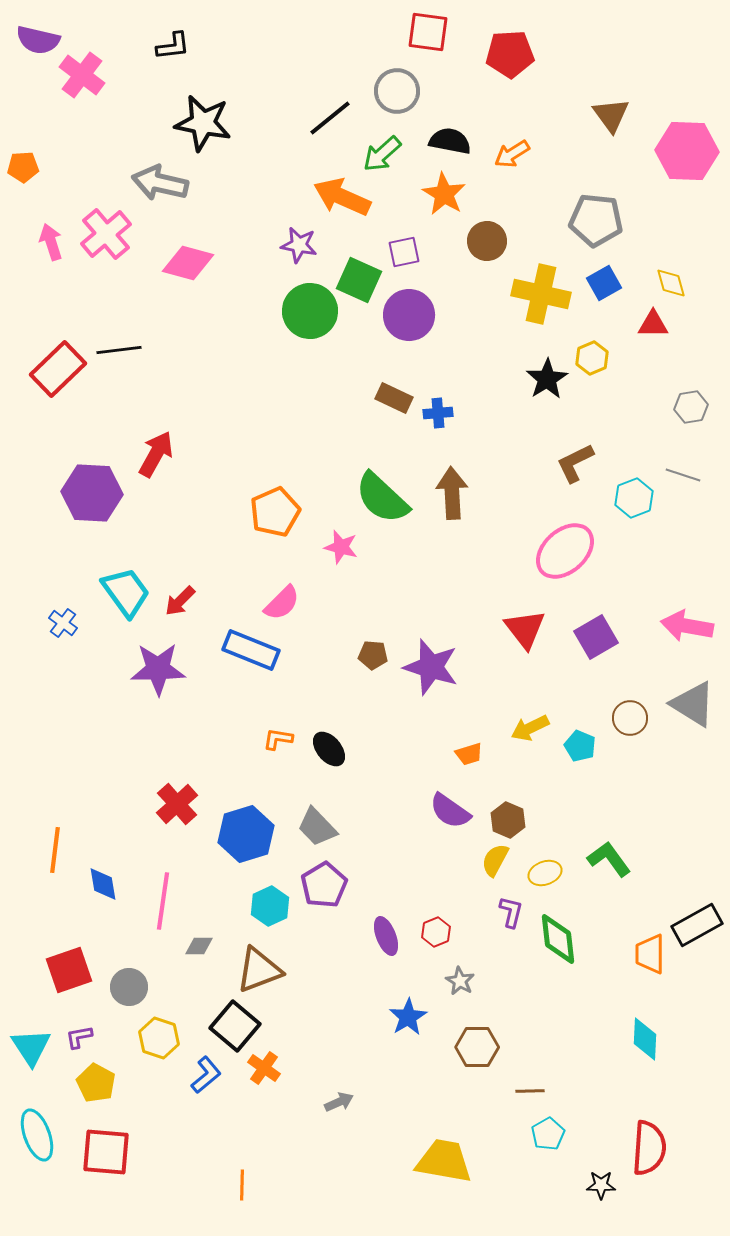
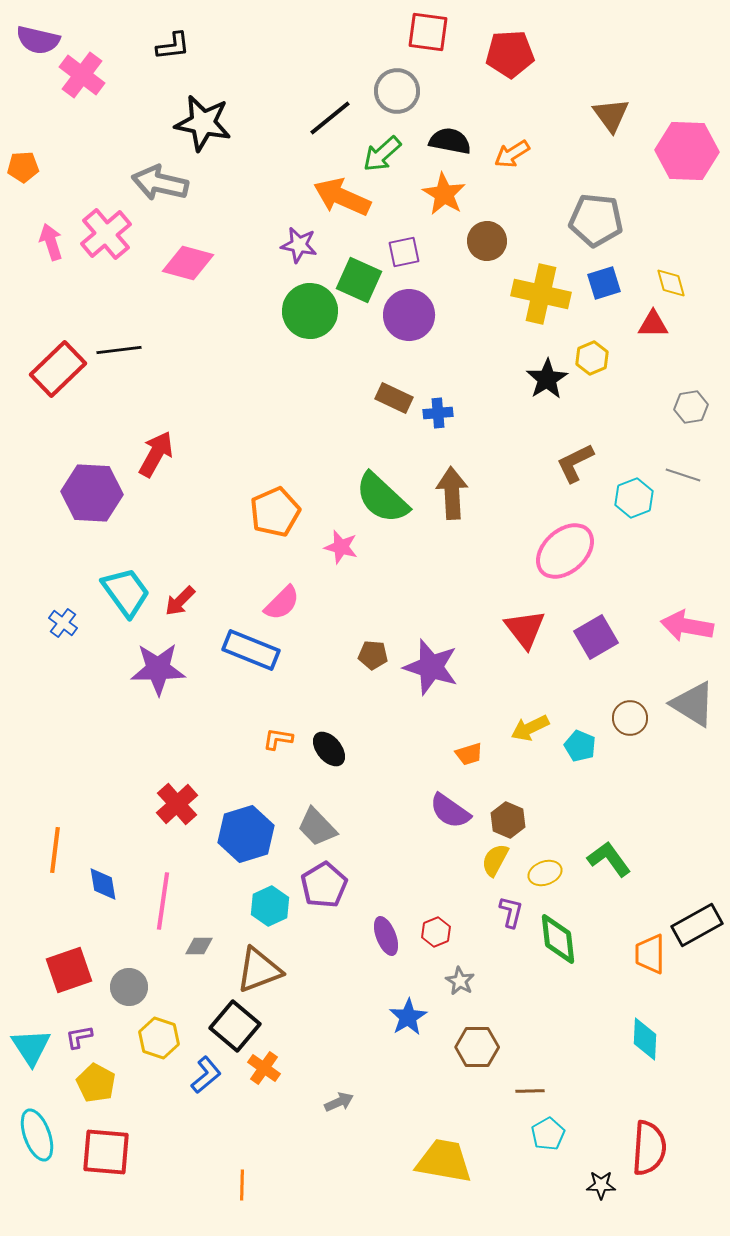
blue square at (604, 283): rotated 12 degrees clockwise
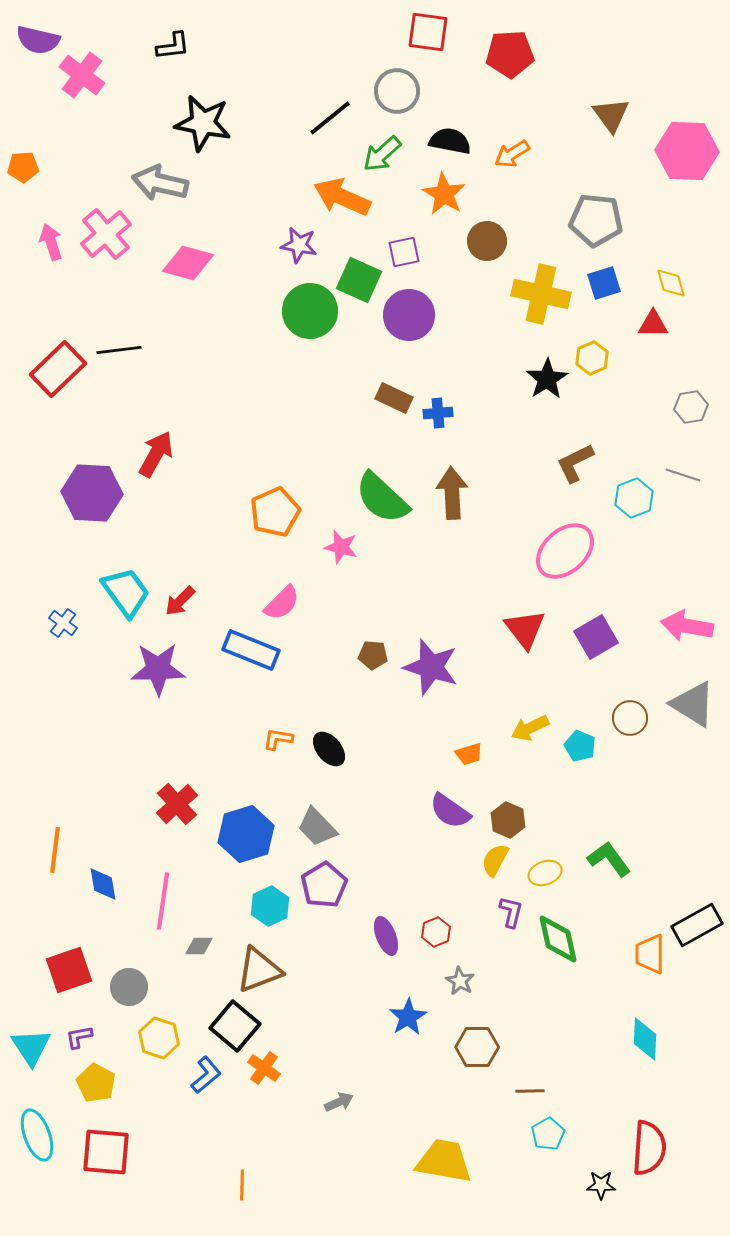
green diamond at (558, 939): rotated 6 degrees counterclockwise
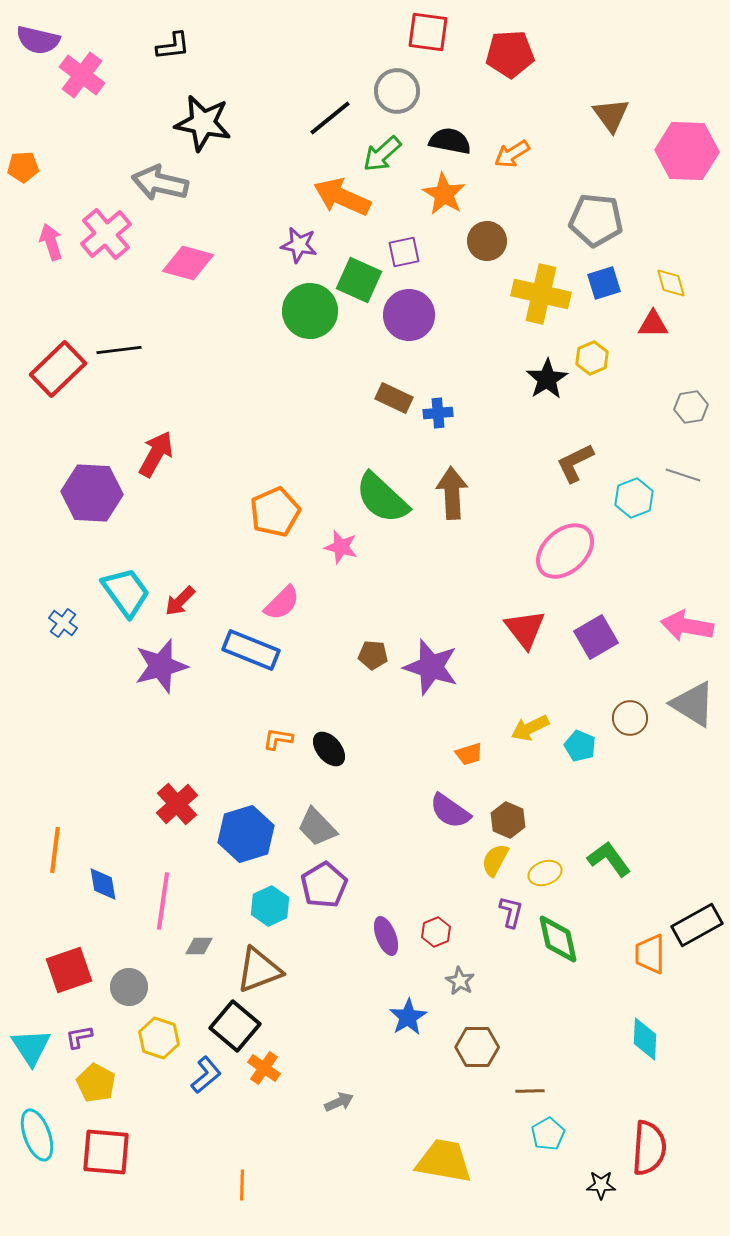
purple star at (158, 669): moved 3 px right, 3 px up; rotated 14 degrees counterclockwise
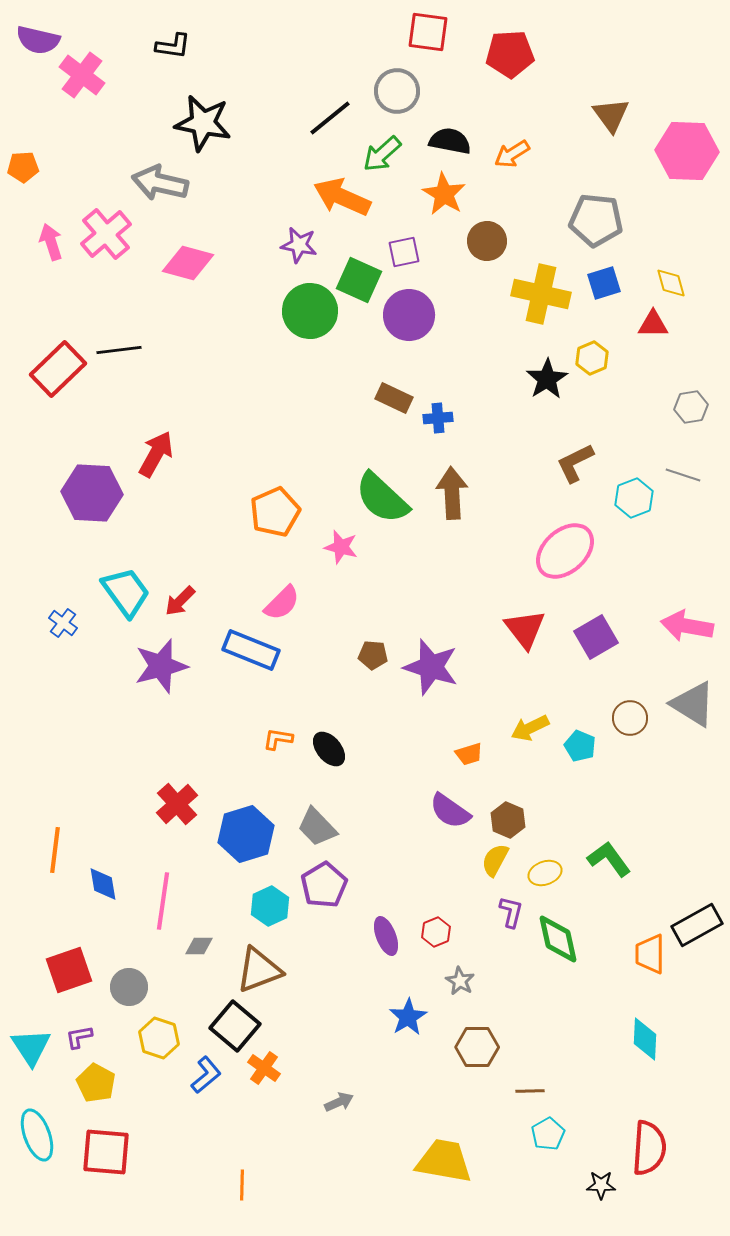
black L-shape at (173, 46): rotated 15 degrees clockwise
blue cross at (438, 413): moved 5 px down
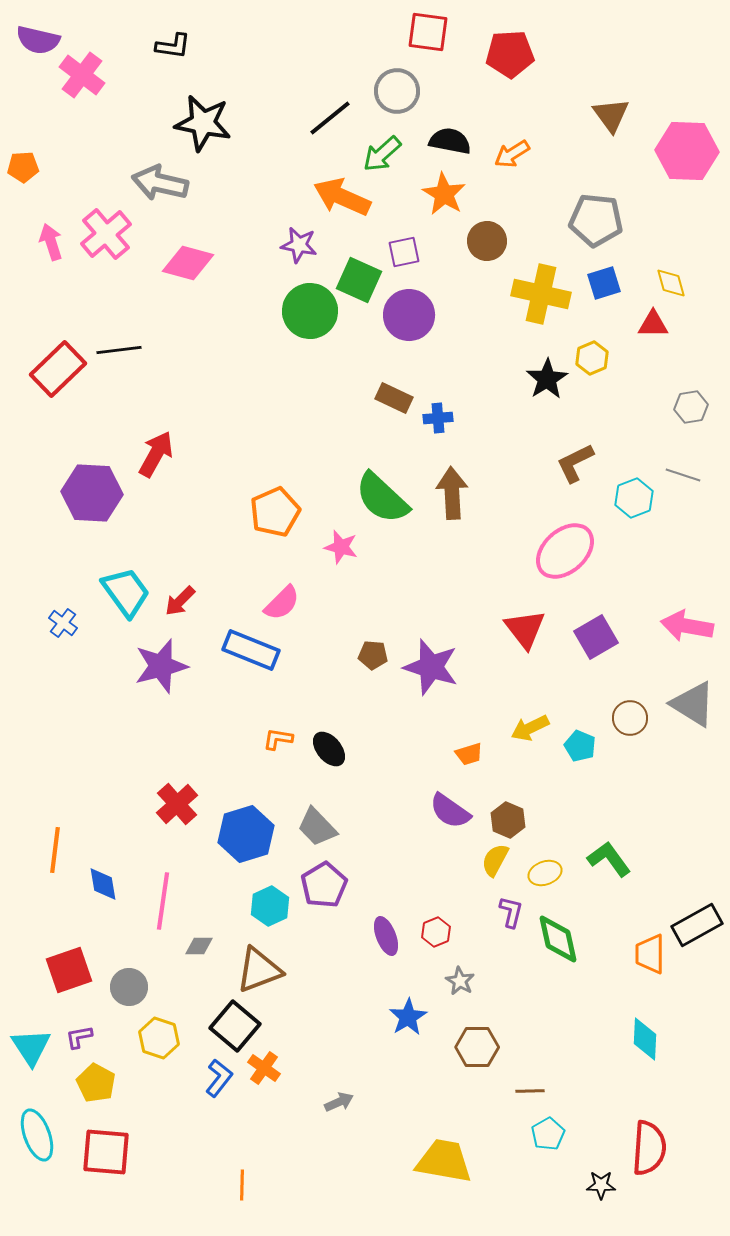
blue L-shape at (206, 1075): moved 13 px right, 3 px down; rotated 12 degrees counterclockwise
